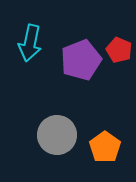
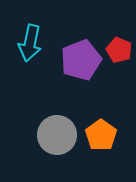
orange pentagon: moved 4 px left, 12 px up
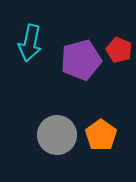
purple pentagon: rotated 6 degrees clockwise
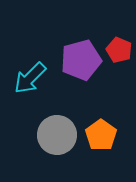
cyan arrow: moved 35 px down; rotated 33 degrees clockwise
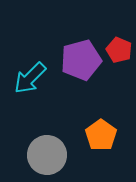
gray circle: moved 10 px left, 20 px down
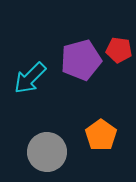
red pentagon: rotated 15 degrees counterclockwise
gray circle: moved 3 px up
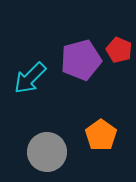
red pentagon: rotated 15 degrees clockwise
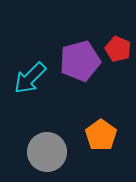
red pentagon: moved 1 px left, 1 px up
purple pentagon: moved 1 px left, 1 px down
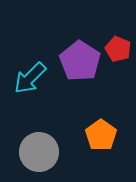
purple pentagon: rotated 24 degrees counterclockwise
gray circle: moved 8 px left
